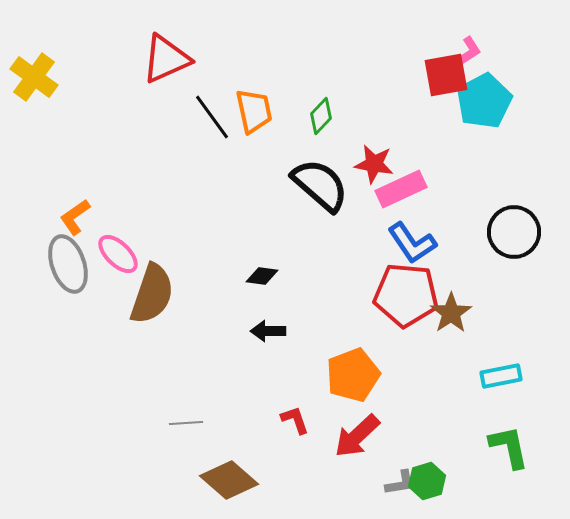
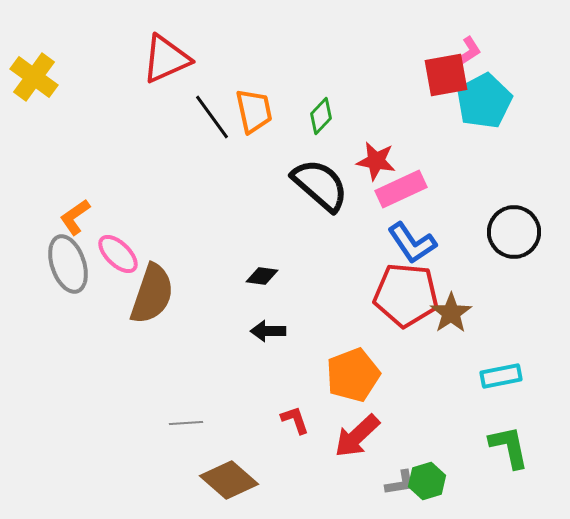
red star: moved 2 px right, 3 px up
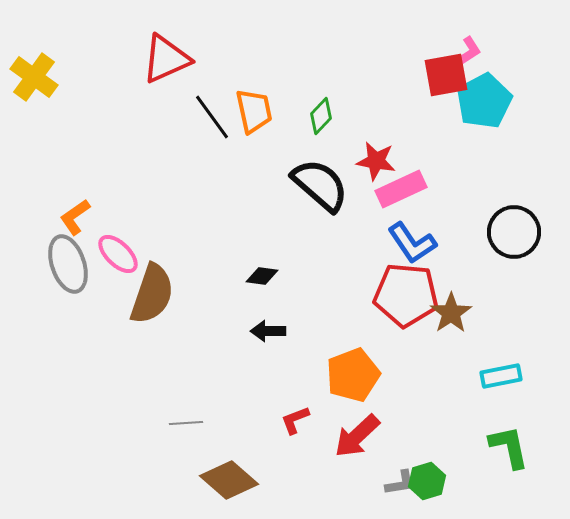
red L-shape: rotated 92 degrees counterclockwise
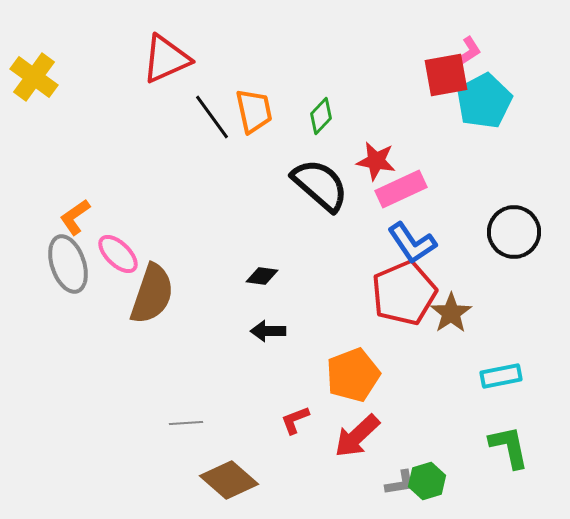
red pentagon: moved 2 px left, 2 px up; rotated 28 degrees counterclockwise
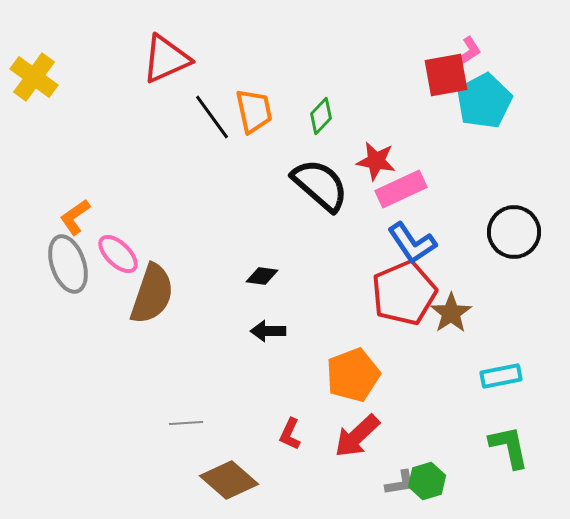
red L-shape: moved 5 px left, 14 px down; rotated 44 degrees counterclockwise
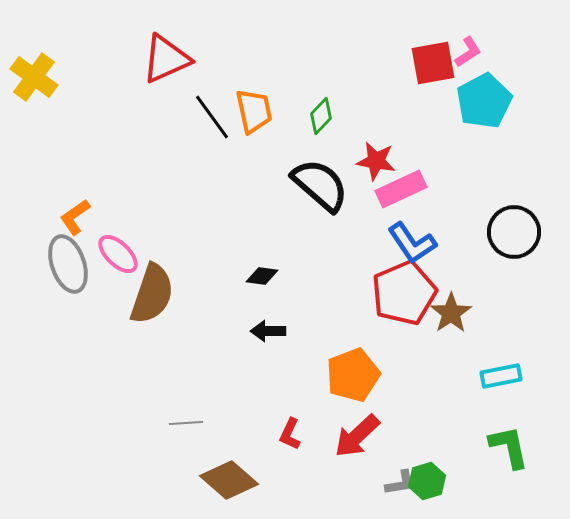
red square: moved 13 px left, 12 px up
